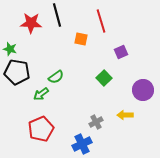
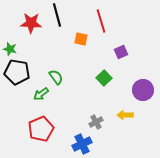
green semicircle: rotated 91 degrees counterclockwise
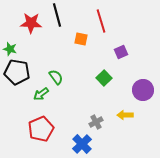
blue cross: rotated 18 degrees counterclockwise
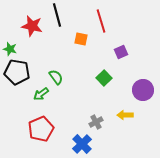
red star: moved 1 px right, 3 px down; rotated 10 degrees clockwise
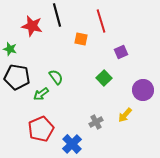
black pentagon: moved 5 px down
yellow arrow: rotated 49 degrees counterclockwise
blue cross: moved 10 px left
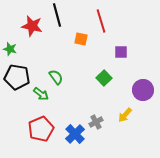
purple square: rotated 24 degrees clockwise
green arrow: rotated 105 degrees counterclockwise
blue cross: moved 3 px right, 10 px up
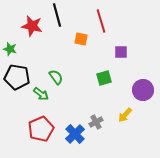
green square: rotated 28 degrees clockwise
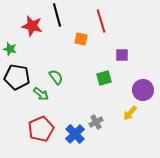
purple square: moved 1 px right, 3 px down
yellow arrow: moved 5 px right, 2 px up
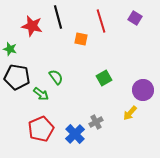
black line: moved 1 px right, 2 px down
purple square: moved 13 px right, 37 px up; rotated 32 degrees clockwise
green square: rotated 14 degrees counterclockwise
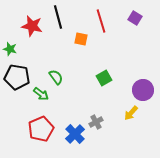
yellow arrow: moved 1 px right
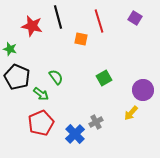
red line: moved 2 px left
black pentagon: rotated 15 degrees clockwise
red pentagon: moved 6 px up
